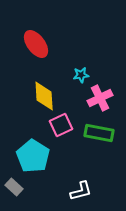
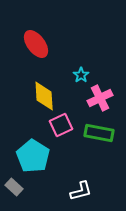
cyan star: rotated 28 degrees counterclockwise
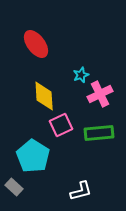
cyan star: rotated 14 degrees clockwise
pink cross: moved 4 px up
green rectangle: rotated 16 degrees counterclockwise
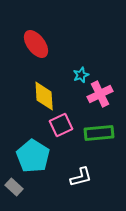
white L-shape: moved 14 px up
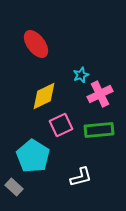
yellow diamond: rotated 68 degrees clockwise
green rectangle: moved 3 px up
